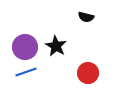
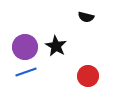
red circle: moved 3 px down
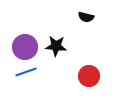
black star: rotated 25 degrees counterclockwise
red circle: moved 1 px right
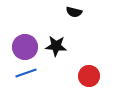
black semicircle: moved 12 px left, 5 px up
blue line: moved 1 px down
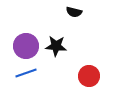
purple circle: moved 1 px right, 1 px up
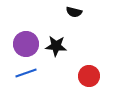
purple circle: moved 2 px up
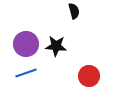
black semicircle: moved 1 px up; rotated 119 degrees counterclockwise
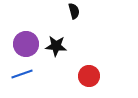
blue line: moved 4 px left, 1 px down
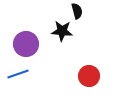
black semicircle: moved 3 px right
black star: moved 6 px right, 15 px up
blue line: moved 4 px left
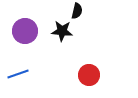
black semicircle: rotated 28 degrees clockwise
purple circle: moved 1 px left, 13 px up
red circle: moved 1 px up
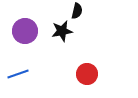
black star: rotated 15 degrees counterclockwise
red circle: moved 2 px left, 1 px up
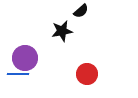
black semicircle: moved 4 px right; rotated 35 degrees clockwise
purple circle: moved 27 px down
blue line: rotated 20 degrees clockwise
